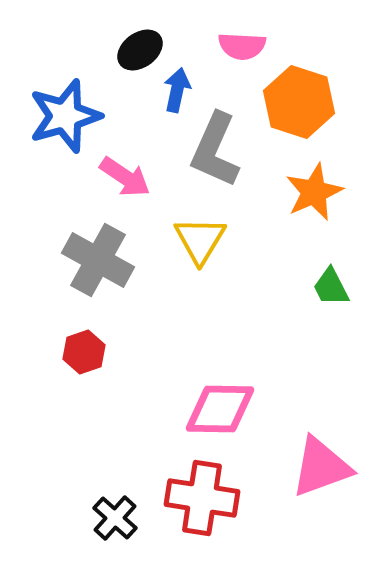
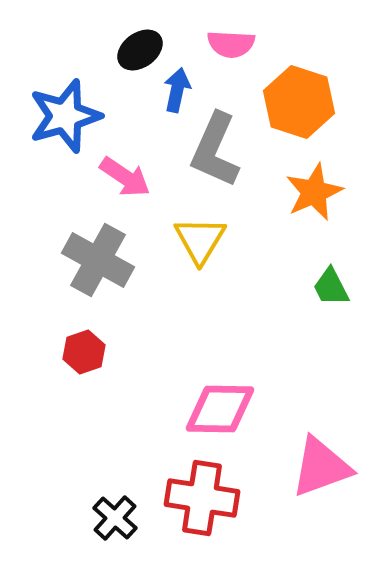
pink semicircle: moved 11 px left, 2 px up
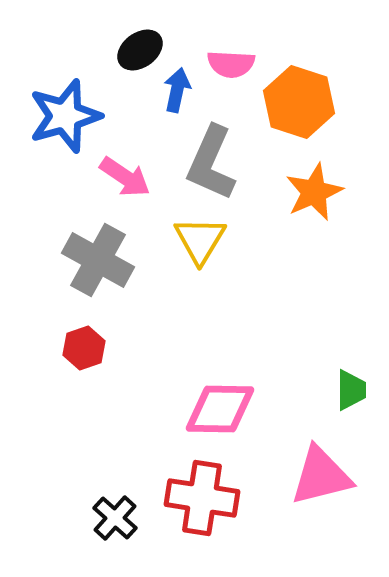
pink semicircle: moved 20 px down
gray L-shape: moved 4 px left, 13 px down
green trapezoid: moved 20 px right, 103 px down; rotated 153 degrees counterclockwise
red hexagon: moved 4 px up
pink triangle: moved 9 px down; rotated 6 degrees clockwise
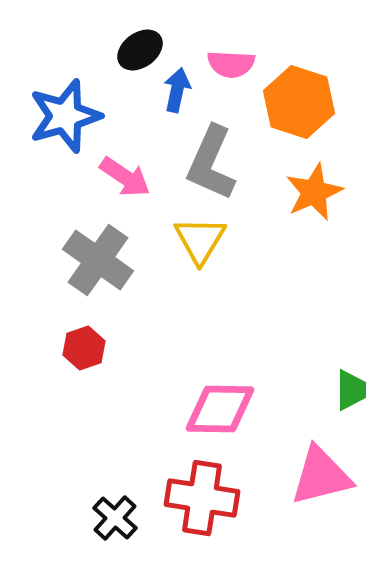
gray cross: rotated 6 degrees clockwise
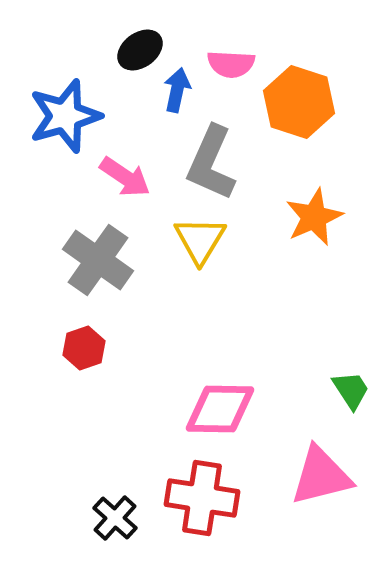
orange star: moved 25 px down
green trapezoid: rotated 33 degrees counterclockwise
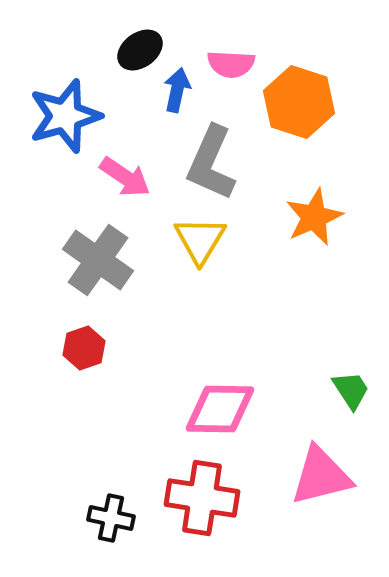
black cross: moved 4 px left; rotated 30 degrees counterclockwise
